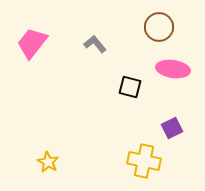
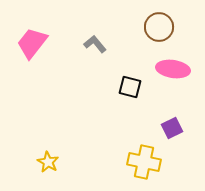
yellow cross: moved 1 px down
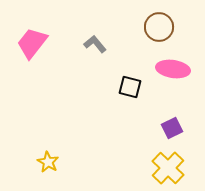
yellow cross: moved 24 px right, 6 px down; rotated 32 degrees clockwise
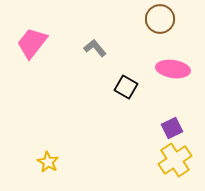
brown circle: moved 1 px right, 8 px up
gray L-shape: moved 4 px down
black square: moved 4 px left; rotated 15 degrees clockwise
yellow cross: moved 7 px right, 8 px up; rotated 12 degrees clockwise
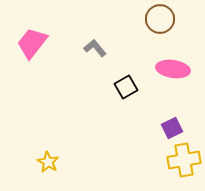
black square: rotated 30 degrees clockwise
yellow cross: moved 9 px right; rotated 24 degrees clockwise
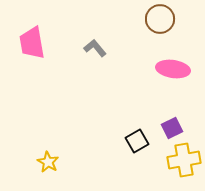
pink trapezoid: rotated 48 degrees counterclockwise
black square: moved 11 px right, 54 px down
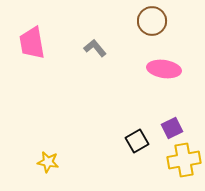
brown circle: moved 8 px left, 2 px down
pink ellipse: moved 9 px left
yellow star: rotated 20 degrees counterclockwise
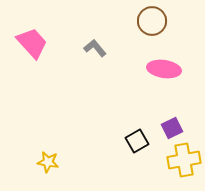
pink trapezoid: rotated 148 degrees clockwise
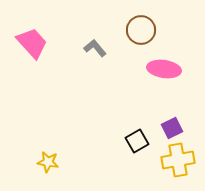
brown circle: moved 11 px left, 9 px down
yellow cross: moved 6 px left
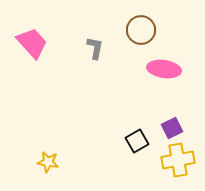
gray L-shape: rotated 50 degrees clockwise
